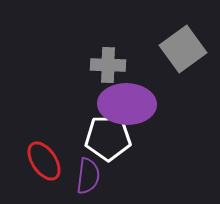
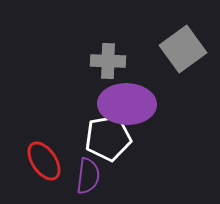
gray cross: moved 4 px up
white pentagon: rotated 9 degrees counterclockwise
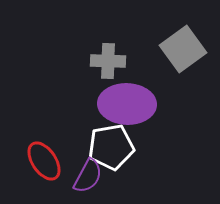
white pentagon: moved 3 px right, 9 px down
purple semicircle: rotated 21 degrees clockwise
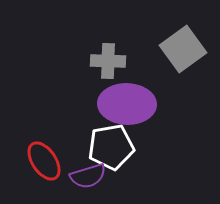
purple semicircle: rotated 45 degrees clockwise
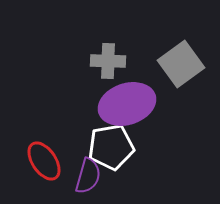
gray square: moved 2 px left, 15 px down
purple ellipse: rotated 20 degrees counterclockwise
purple semicircle: rotated 57 degrees counterclockwise
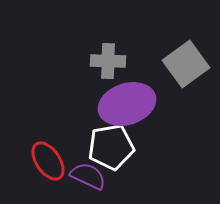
gray square: moved 5 px right
red ellipse: moved 4 px right
purple semicircle: rotated 81 degrees counterclockwise
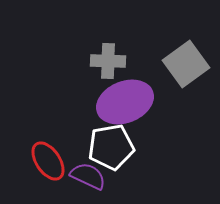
purple ellipse: moved 2 px left, 2 px up; rotated 4 degrees counterclockwise
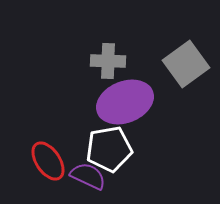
white pentagon: moved 2 px left, 2 px down
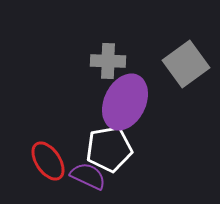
purple ellipse: rotated 42 degrees counterclockwise
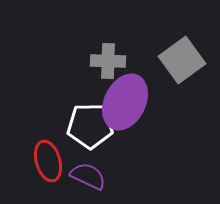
gray square: moved 4 px left, 4 px up
white pentagon: moved 19 px left, 23 px up; rotated 9 degrees clockwise
red ellipse: rotated 18 degrees clockwise
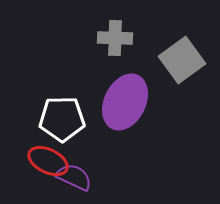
gray cross: moved 7 px right, 23 px up
white pentagon: moved 28 px left, 7 px up
red ellipse: rotated 48 degrees counterclockwise
purple semicircle: moved 14 px left, 1 px down
